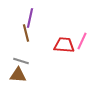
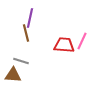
brown triangle: moved 5 px left
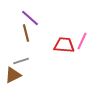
purple line: rotated 60 degrees counterclockwise
gray line: rotated 35 degrees counterclockwise
brown triangle: rotated 30 degrees counterclockwise
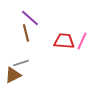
red trapezoid: moved 4 px up
gray line: moved 2 px down
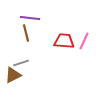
purple line: rotated 36 degrees counterclockwise
pink line: moved 2 px right
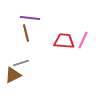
pink line: moved 1 px left, 1 px up
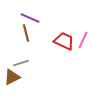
purple line: rotated 18 degrees clockwise
red trapezoid: rotated 20 degrees clockwise
brown triangle: moved 1 px left, 2 px down
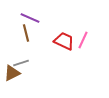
brown triangle: moved 4 px up
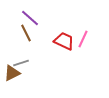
purple line: rotated 18 degrees clockwise
brown line: rotated 12 degrees counterclockwise
pink line: moved 1 px up
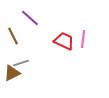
brown line: moved 13 px left, 3 px down
pink line: rotated 18 degrees counterclockwise
